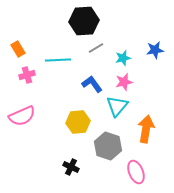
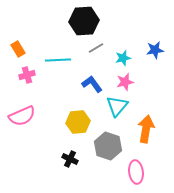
pink star: moved 1 px right
black cross: moved 1 px left, 8 px up
pink ellipse: rotated 15 degrees clockwise
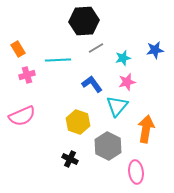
pink star: moved 2 px right
yellow hexagon: rotated 25 degrees clockwise
gray hexagon: rotated 8 degrees clockwise
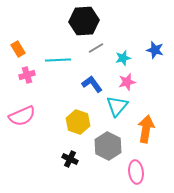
blue star: rotated 24 degrees clockwise
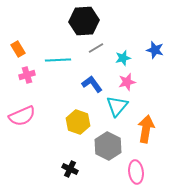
black cross: moved 10 px down
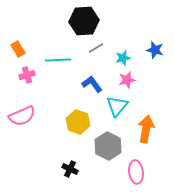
pink star: moved 2 px up
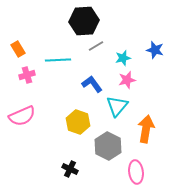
gray line: moved 2 px up
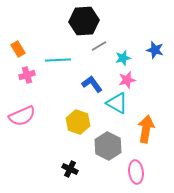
gray line: moved 3 px right
cyan triangle: moved 3 px up; rotated 40 degrees counterclockwise
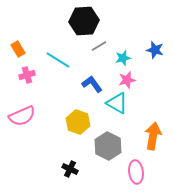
cyan line: rotated 35 degrees clockwise
orange arrow: moved 7 px right, 7 px down
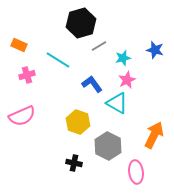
black hexagon: moved 3 px left, 2 px down; rotated 12 degrees counterclockwise
orange rectangle: moved 1 px right, 4 px up; rotated 35 degrees counterclockwise
pink star: rotated 12 degrees counterclockwise
orange arrow: moved 1 px right, 1 px up; rotated 16 degrees clockwise
black cross: moved 4 px right, 6 px up; rotated 14 degrees counterclockwise
